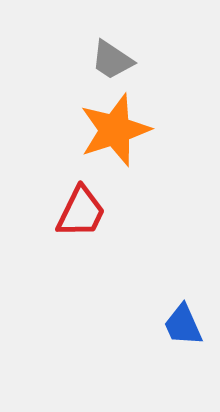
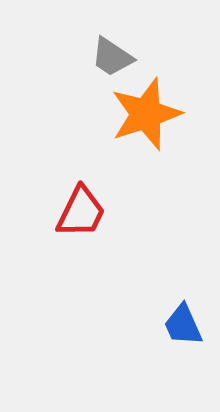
gray trapezoid: moved 3 px up
orange star: moved 31 px right, 16 px up
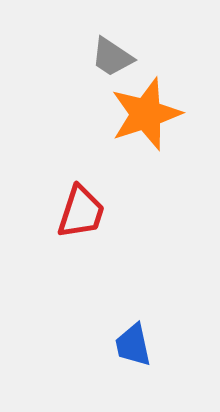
red trapezoid: rotated 8 degrees counterclockwise
blue trapezoid: moved 50 px left, 20 px down; rotated 12 degrees clockwise
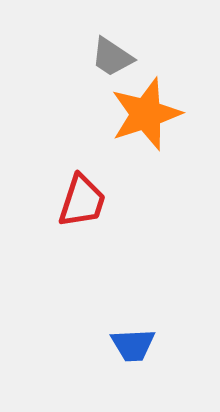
red trapezoid: moved 1 px right, 11 px up
blue trapezoid: rotated 81 degrees counterclockwise
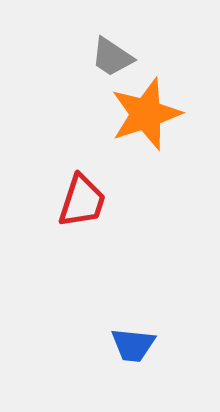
blue trapezoid: rotated 9 degrees clockwise
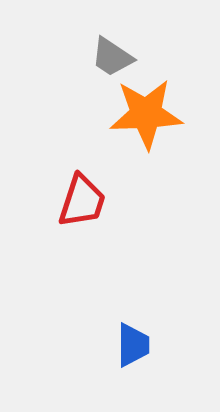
orange star: rotated 16 degrees clockwise
blue trapezoid: rotated 96 degrees counterclockwise
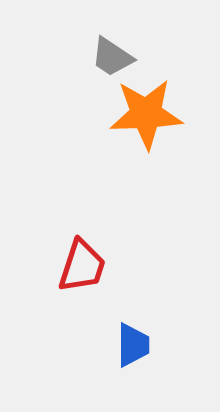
red trapezoid: moved 65 px down
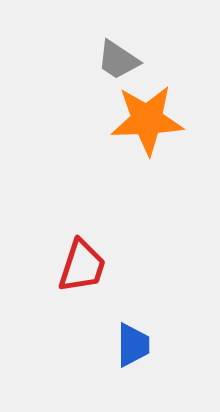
gray trapezoid: moved 6 px right, 3 px down
orange star: moved 1 px right, 6 px down
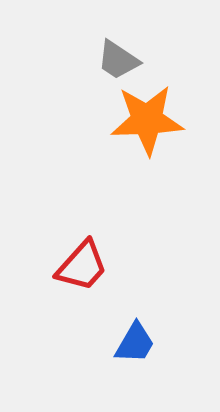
red trapezoid: rotated 24 degrees clockwise
blue trapezoid: moved 2 px right, 2 px up; rotated 30 degrees clockwise
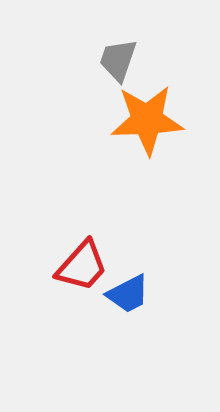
gray trapezoid: rotated 75 degrees clockwise
blue trapezoid: moved 7 px left, 49 px up; rotated 33 degrees clockwise
